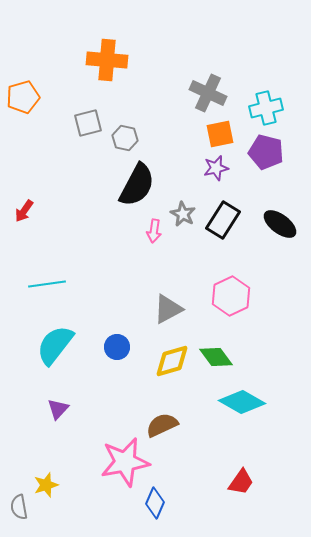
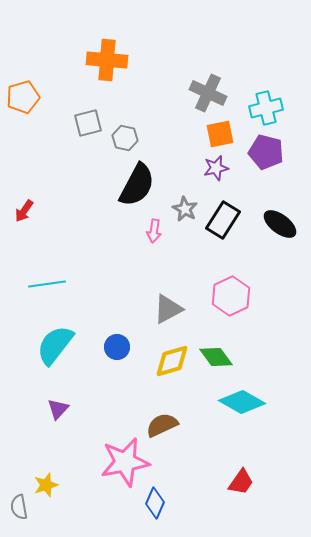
gray star: moved 2 px right, 5 px up
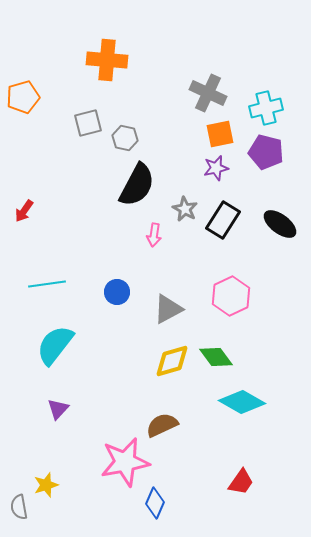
pink arrow: moved 4 px down
blue circle: moved 55 px up
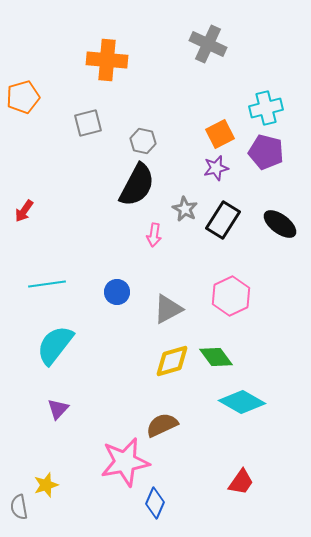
gray cross: moved 49 px up
orange square: rotated 16 degrees counterclockwise
gray hexagon: moved 18 px right, 3 px down
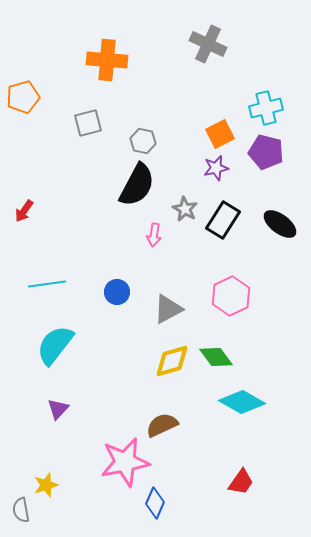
gray semicircle: moved 2 px right, 3 px down
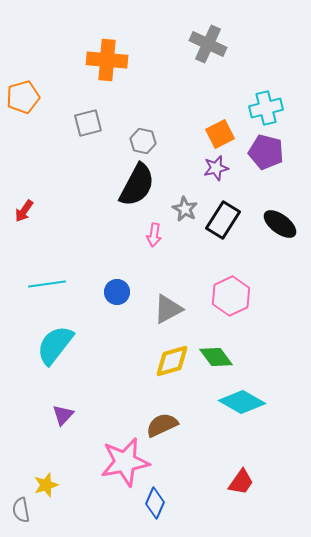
purple triangle: moved 5 px right, 6 px down
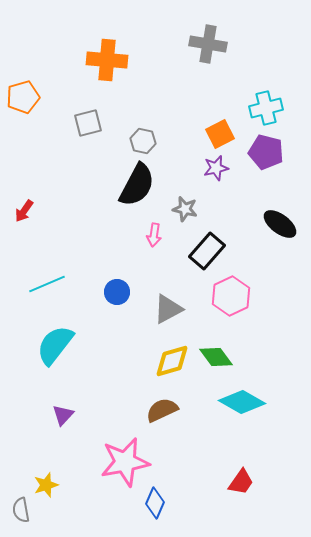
gray cross: rotated 15 degrees counterclockwise
gray star: rotated 15 degrees counterclockwise
black rectangle: moved 16 px left, 31 px down; rotated 9 degrees clockwise
cyan line: rotated 15 degrees counterclockwise
brown semicircle: moved 15 px up
